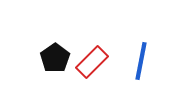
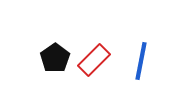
red rectangle: moved 2 px right, 2 px up
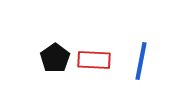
red rectangle: rotated 48 degrees clockwise
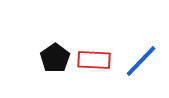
blue line: rotated 33 degrees clockwise
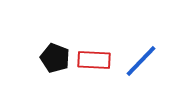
black pentagon: rotated 16 degrees counterclockwise
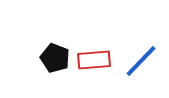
red rectangle: rotated 8 degrees counterclockwise
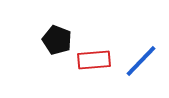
black pentagon: moved 2 px right, 18 px up
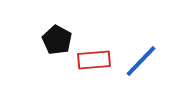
black pentagon: rotated 8 degrees clockwise
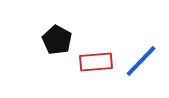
red rectangle: moved 2 px right, 2 px down
